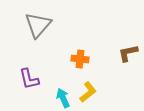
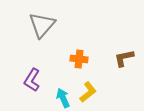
gray triangle: moved 4 px right
brown L-shape: moved 4 px left, 5 px down
orange cross: moved 1 px left
purple L-shape: moved 3 px right, 1 px down; rotated 45 degrees clockwise
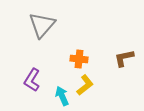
yellow L-shape: moved 3 px left, 7 px up
cyan arrow: moved 1 px left, 2 px up
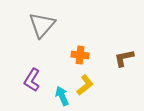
orange cross: moved 1 px right, 4 px up
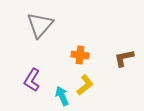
gray triangle: moved 2 px left
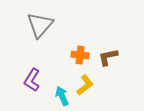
brown L-shape: moved 16 px left, 1 px up
